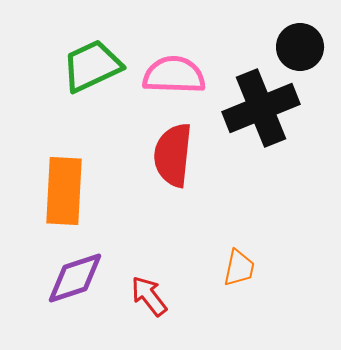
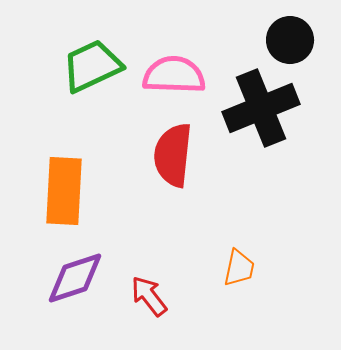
black circle: moved 10 px left, 7 px up
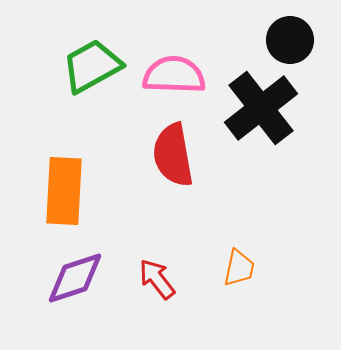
green trapezoid: rotated 4 degrees counterclockwise
black cross: rotated 16 degrees counterclockwise
red semicircle: rotated 16 degrees counterclockwise
red arrow: moved 8 px right, 17 px up
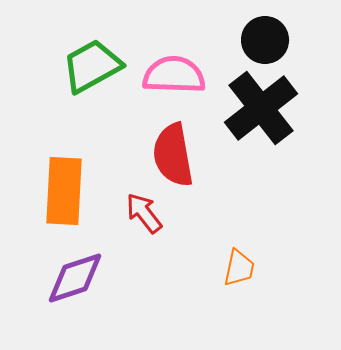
black circle: moved 25 px left
red arrow: moved 13 px left, 66 px up
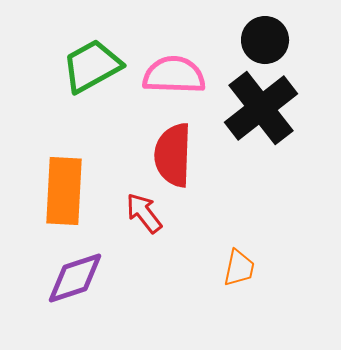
red semicircle: rotated 12 degrees clockwise
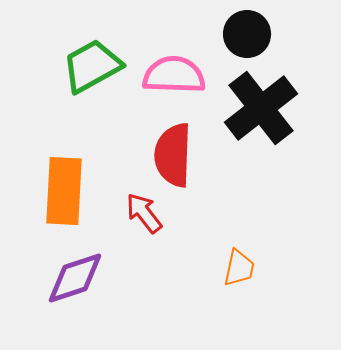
black circle: moved 18 px left, 6 px up
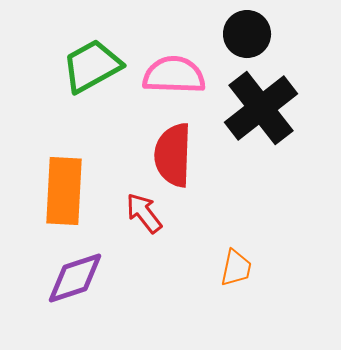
orange trapezoid: moved 3 px left
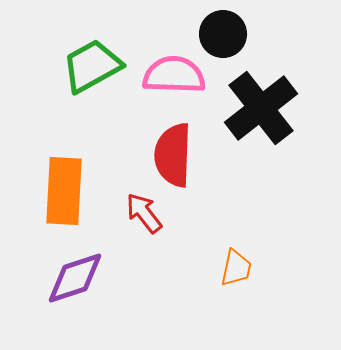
black circle: moved 24 px left
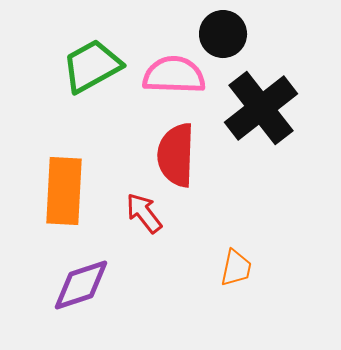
red semicircle: moved 3 px right
purple diamond: moved 6 px right, 7 px down
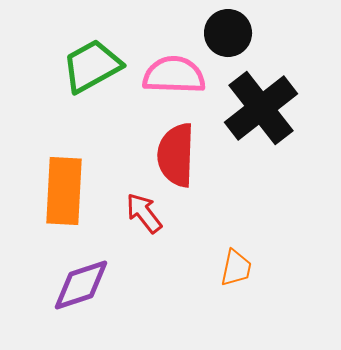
black circle: moved 5 px right, 1 px up
